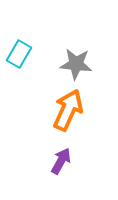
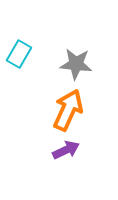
purple arrow: moved 5 px right, 11 px up; rotated 36 degrees clockwise
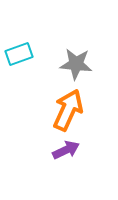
cyan rectangle: rotated 40 degrees clockwise
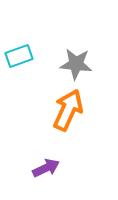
cyan rectangle: moved 2 px down
purple arrow: moved 20 px left, 18 px down
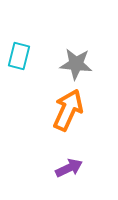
cyan rectangle: rotated 56 degrees counterclockwise
purple arrow: moved 23 px right
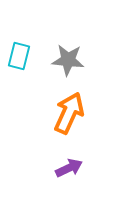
gray star: moved 8 px left, 4 px up
orange arrow: moved 1 px right, 3 px down
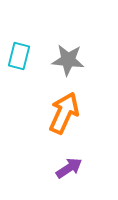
orange arrow: moved 5 px left
purple arrow: rotated 8 degrees counterclockwise
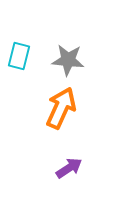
orange arrow: moved 3 px left, 5 px up
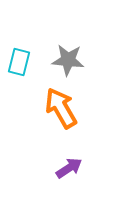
cyan rectangle: moved 6 px down
orange arrow: rotated 54 degrees counterclockwise
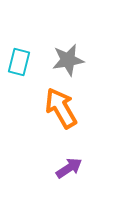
gray star: rotated 16 degrees counterclockwise
